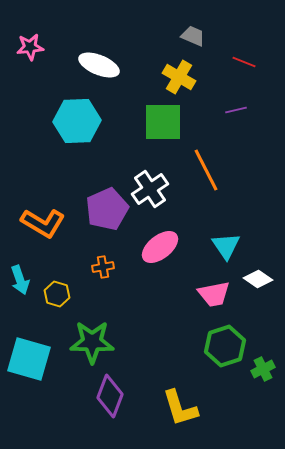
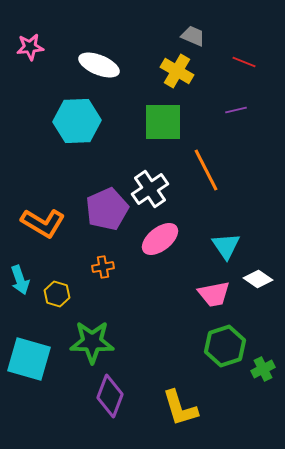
yellow cross: moved 2 px left, 6 px up
pink ellipse: moved 8 px up
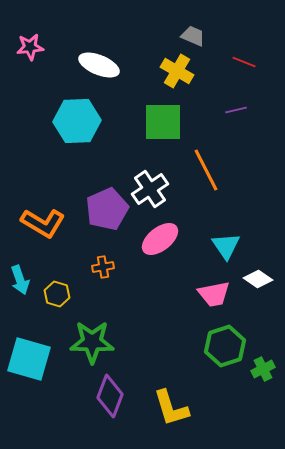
yellow L-shape: moved 9 px left
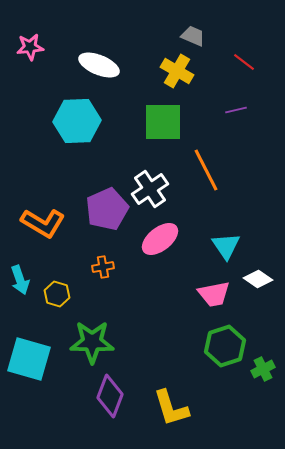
red line: rotated 15 degrees clockwise
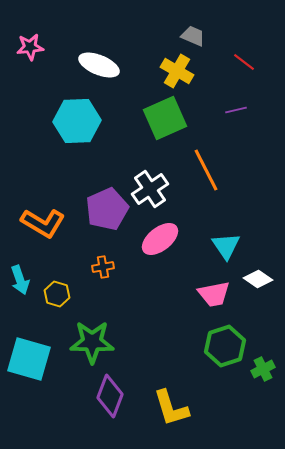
green square: moved 2 px right, 4 px up; rotated 24 degrees counterclockwise
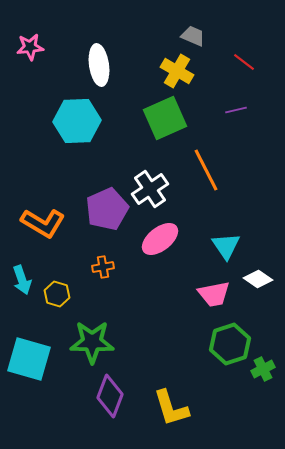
white ellipse: rotated 60 degrees clockwise
cyan arrow: moved 2 px right
green hexagon: moved 5 px right, 2 px up
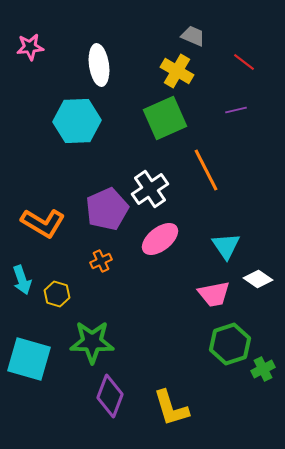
orange cross: moved 2 px left, 6 px up; rotated 15 degrees counterclockwise
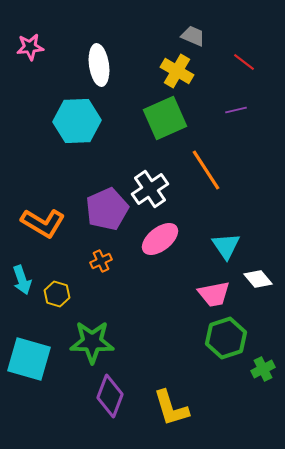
orange line: rotated 6 degrees counterclockwise
white diamond: rotated 16 degrees clockwise
green hexagon: moved 4 px left, 6 px up
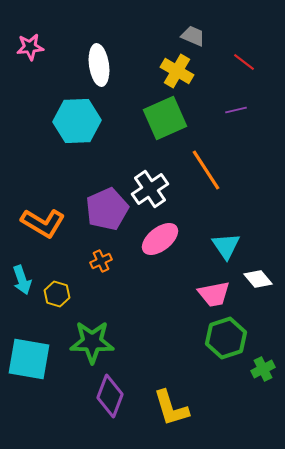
cyan square: rotated 6 degrees counterclockwise
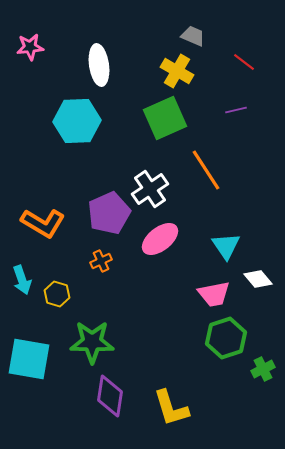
purple pentagon: moved 2 px right, 4 px down
purple diamond: rotated 12 degrees counterclockwise
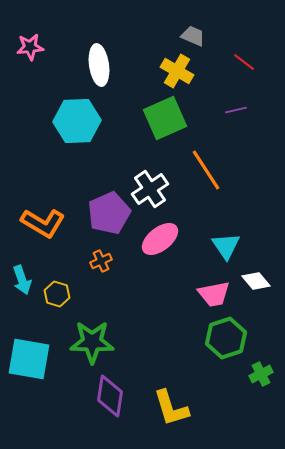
white diamond: moved 2 px left, 2 px down
green cross: moved 2 px left, 5 px down
